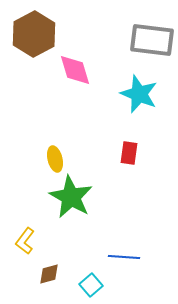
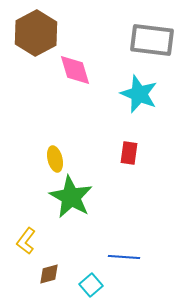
brown hexagon: moved 2 px right, 1 px up
yellow L-shape: moved 1 px right
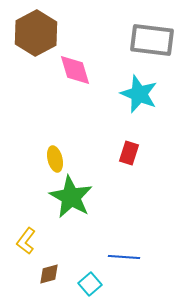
red rectangle: rotated 10 degrees clockwise
cyan square: moved 1 px left, 1 px up
